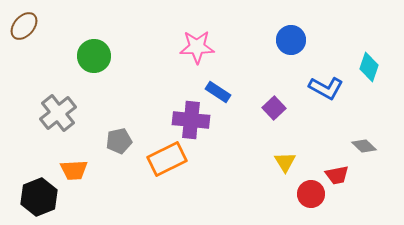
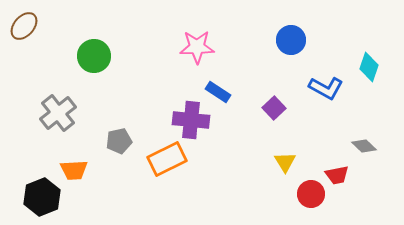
black hexagon: moved 3 px right
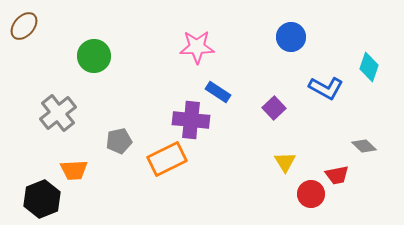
blue circle: moved 3 px up
black hexagon: moved 2 px down
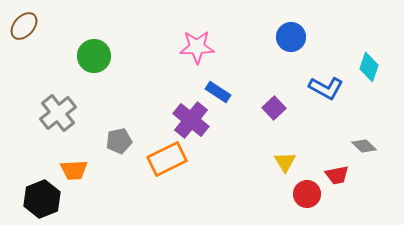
purple cross: rotated 33 degrees clockwise
red circle: moved 4 px left
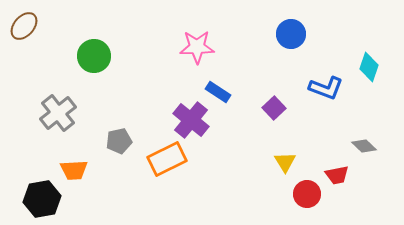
blue circle: moved 3 px up
blue L-shape: rotated 8 degrees counterclockwise
black hexagon: rotated 12 degrees clockwise
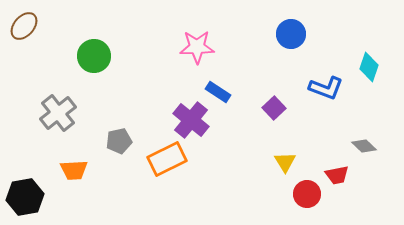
black hexagon: moved 17 px left, 2 px up
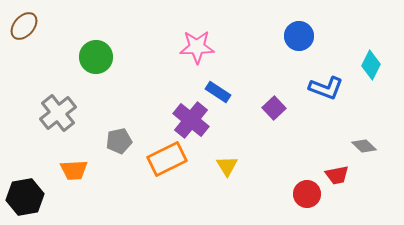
blue circle: moved 8 px right, 2 px down
green circle: moved 2 px right, 1 px down
cyan diamond: moved 2 px right, 2 px up; rotated 8 degrees clockwise
yellow triangle: moved 58 px left, 4 px down
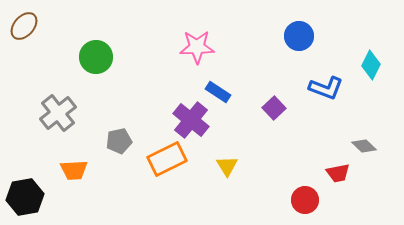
red trapezoid: moved 1 px right, 2 px up
red circle: moved 2 px left, 6 px down
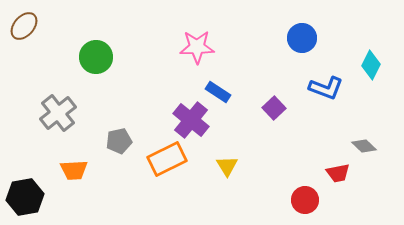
blue circle: moved 3 px right, 2 px down
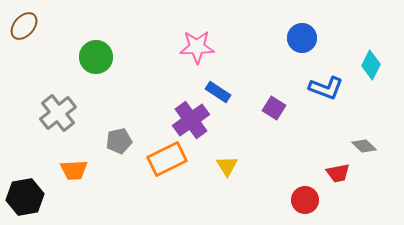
purple square: rotated 15 degrees counterclockwise
purple cross: rotated 15 degrees clockwise
